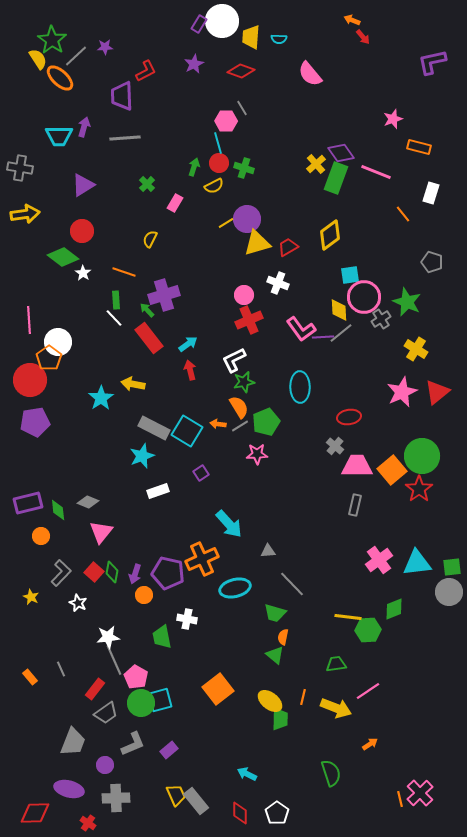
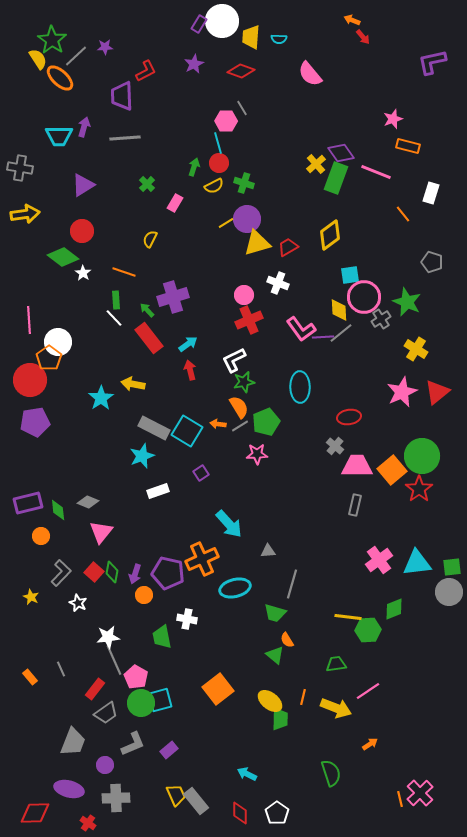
orange rectangle at (419, 147): moved 11 px left, 1 px up
green cross at (244, 168): moved 15 px down
purple cross at (164, 295): moved 9 px right, 2 px down
gray line at (292, 584): rotated 60 degrees clockwise
orange semicircle at (283, 637): moved 4 px right, 3 px down; rotated 42 degrees counterclockwise
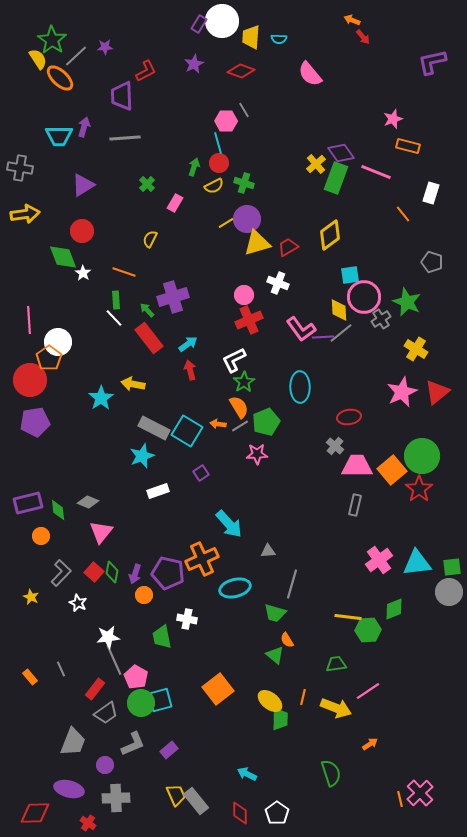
gray line at (242, 108): moved 2 px right, 2 px down
green diamond at (63, 257): rotated 32 degrees clockwise
green star at (244, 382): rotated 20 degrees counterclockwise
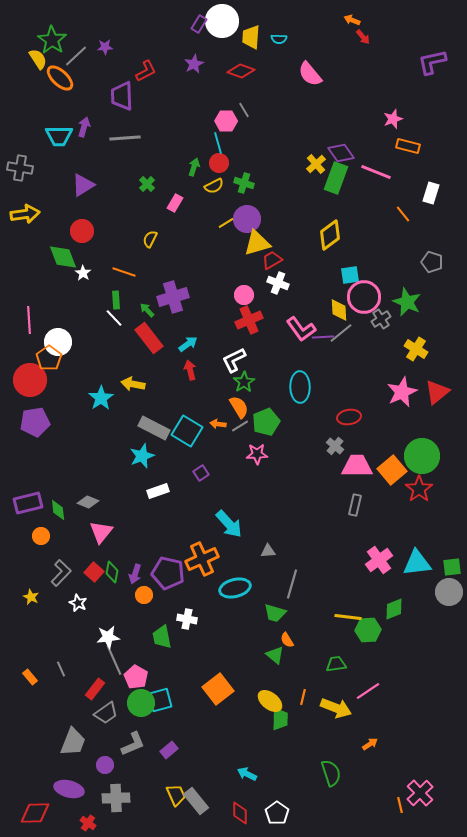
red trapezoid at (288, 247): moved 16 px left, 13 px down
orange line at (400, 799): moved 6 px down
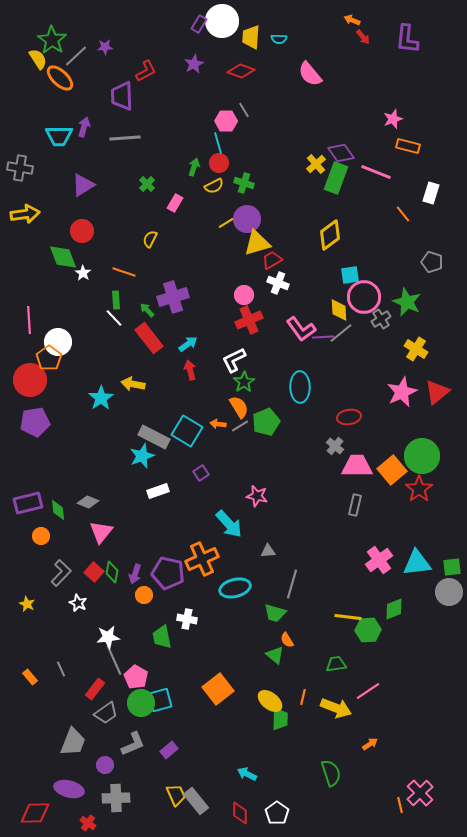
purple L-shape at (432, 62): moved 25 px left, 23 px up; rotated 72 degrees counterclockwise
gray rectangle at (154, 428): moved 9 px down
pink star at (257, 454): moved 42 px down; rotated 15 degrees clockwise
yellow star at (31, 597): moved 4 px left, 7 px down
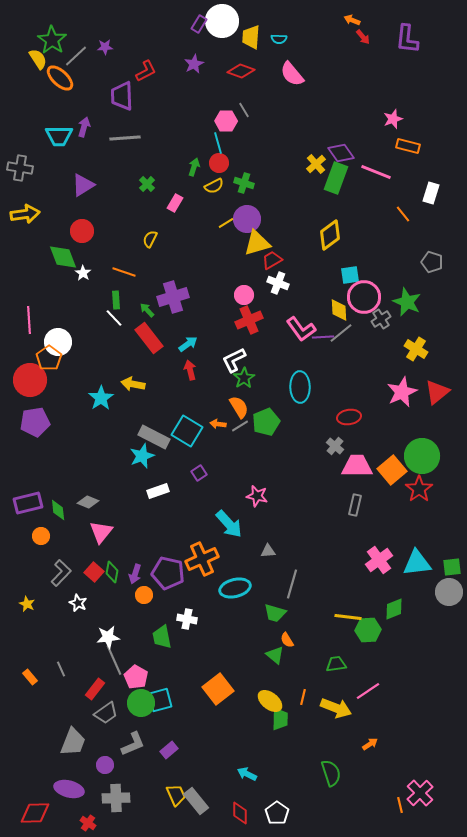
pink semicircle at (310, 74): moved 18 px left
green star at (244, 382): moved 4 px up
purple square at (201, 473): moved 2 px left
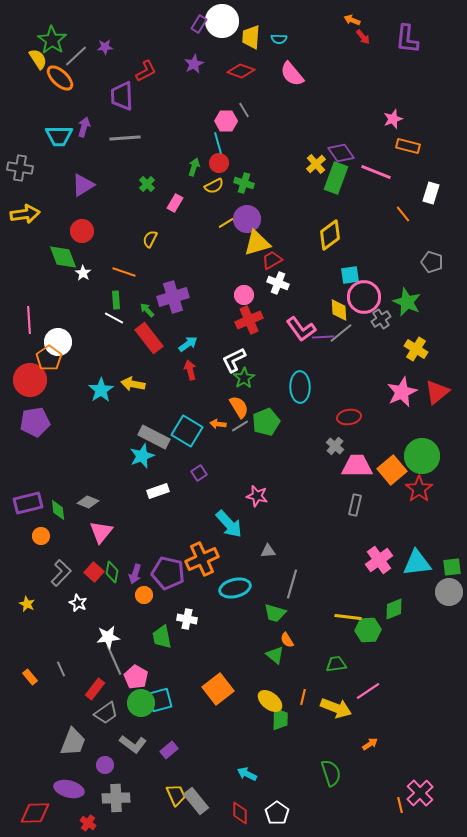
white line at (114, 318): rotated 18 degrees counterclockwise
cyan star at (101, 398): moved 8 px up
gray L-shape at (133, 744): rotated 60 degrees clockwise
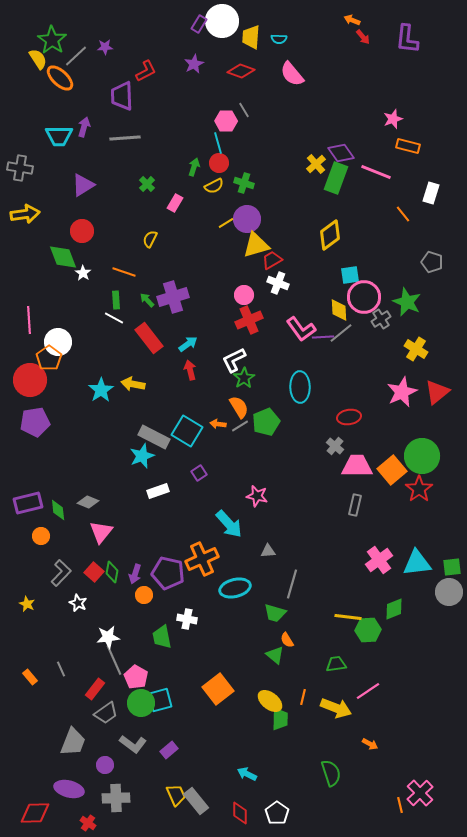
yellow triangle at (257, 243): moved 1 px left, 2 px down
green arrow at (147, 310): moved 10 px up
orange arrow at (370, 744): rotated 63 degrees clockwise
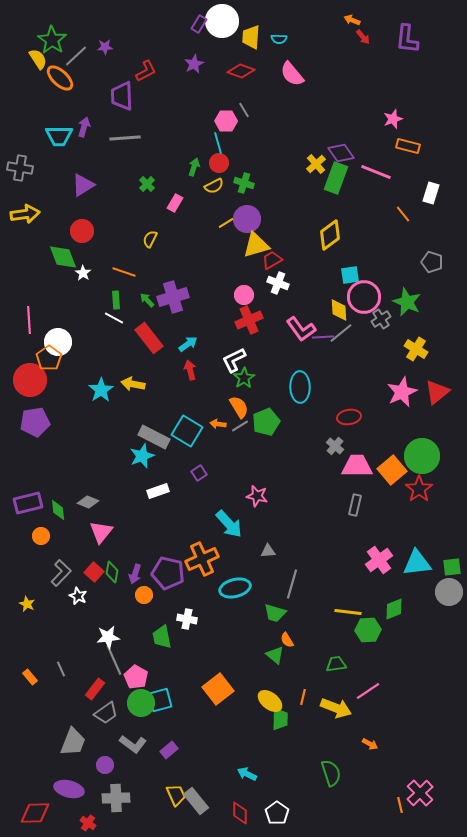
white star at (78, 603): moved 7 px up
yellow line at (348, 617): moved 5 px up
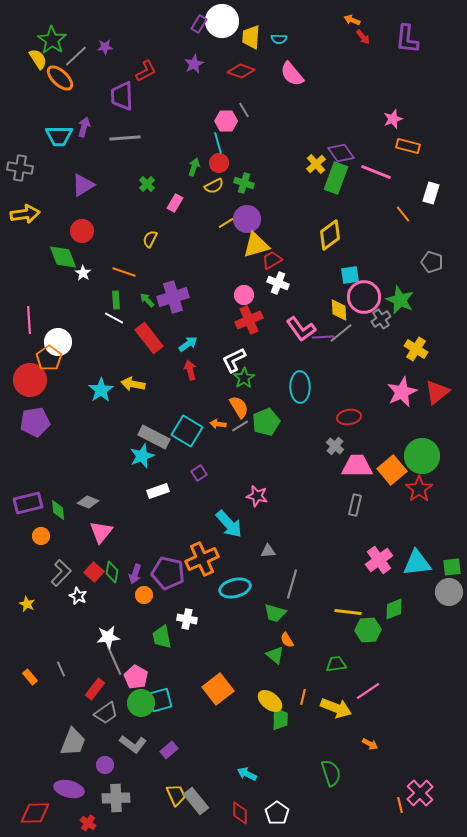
green star at (407, 302): moved 7 px left, 2 px up
